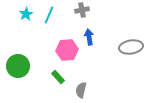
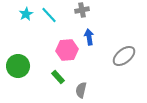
cyan line: rotated 66 degrees counterclockwise
gray ellipse: moved 7 px left, 9 px down; rotated 30 degrees counterclockwise
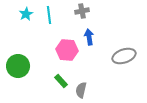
gray cross: moved 1 px down
cyan line: rotated 36 degrees clockwise
pink hexagon: rotated 10 degrees clockwise
gray ellipse: rotated 20 degrees clockwise
green rectangle: moved 3 px right, 4 px down
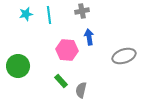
cyan star: rotated 16 degrees clockwise
